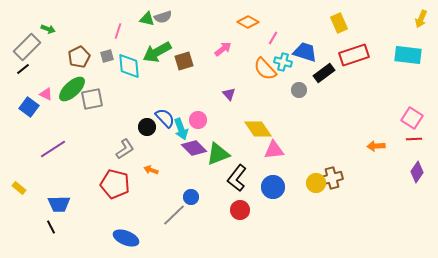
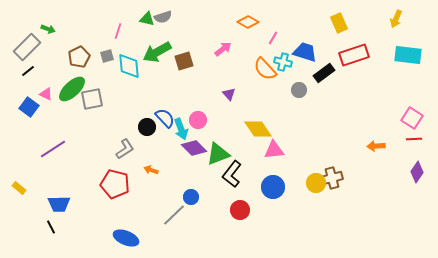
yellow arrow at (421, 19): moved 25 px left
black line at (23, 69): moved 5 px right, 2 px down
black L-shape at (237, 178): moved 5 px left, 4 px up
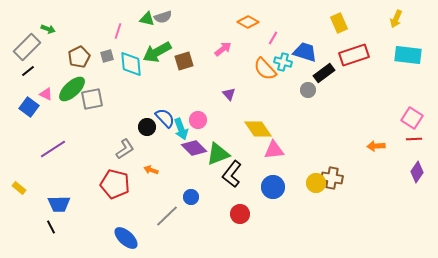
cyan diamond at (129, 66): moved 2 px right, 2 px up
gray circle at (299, 90): moved 9 px right
brown cross at (332, 178): rotated 25 degrees clockwise
red circle at (240, 210): moved 4 px down
gray line at (174, 215): moved 7 px left, 1 px down
blue ellipse at (126, 238): rotated 20 degrees clockwise
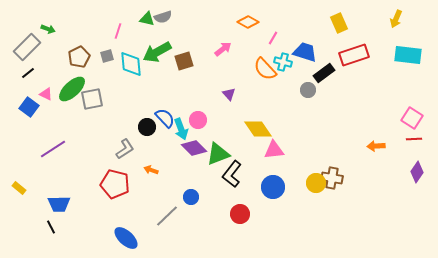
black line at (28, 71): moved 2 px down
